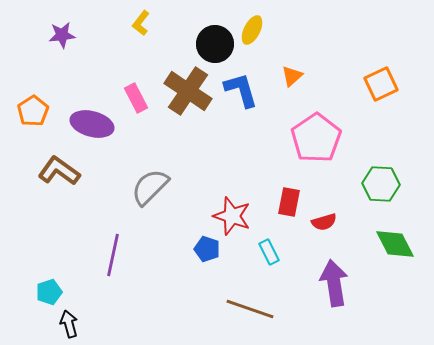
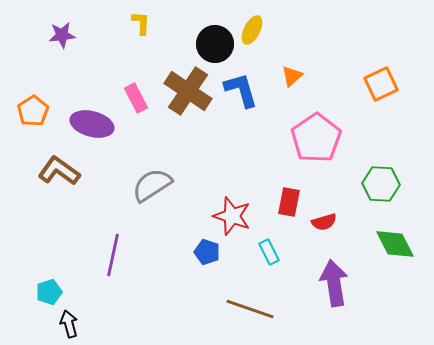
yellow L-shape: rotated 145 degrees clockwise
gray semicircle: moved 2 px right, 2 px up; rotated 12 degrees clockwise
blue pentagon: moved 3 px down
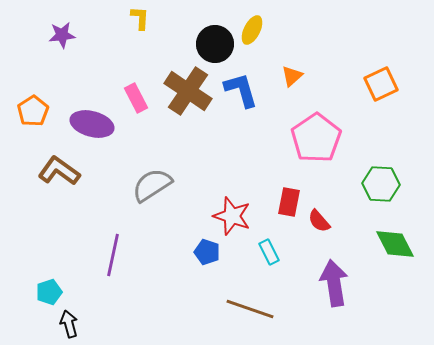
yellow L-shape: moved 1 px left, 5 px up
red semicircle: moved 5 px left, 1 px up; rotated 65 degrees clockwise
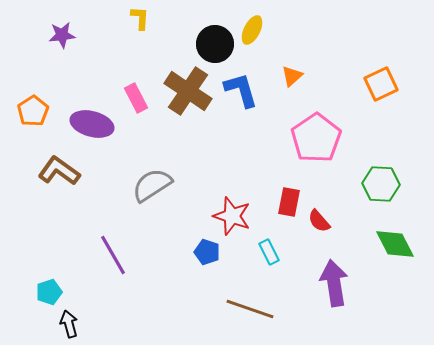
purple line: rotated 42 degrees counterclockwise
